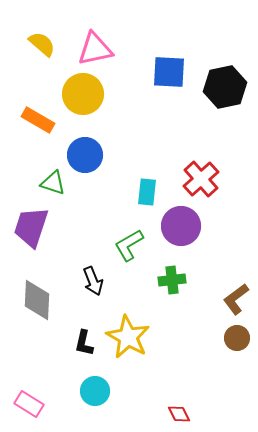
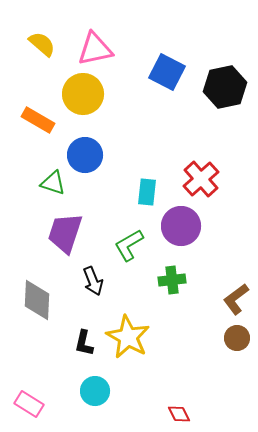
blue square: moved 2 px left; rotated 24 degrees clockwise
purple trapezoid: moved 34 px right, 6 px down
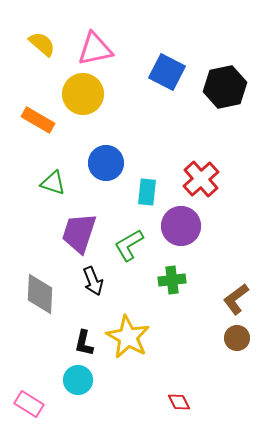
blue circle: moved 21 px right, 8 px down
purple trapezoid: moved 14 px right
gray diamond: moved 3 px right, 6 px up
cyan circle: moved 17 px left, 11 px up
red diamond: moved 12 px up
